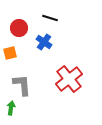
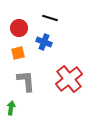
blue cross: rotated 14 degrees counterclockwise
orange square: moved 8 px right
gray L-shape: moved 4 px right, 4 px up
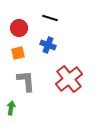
blue cross: moved 4 px right, 3 px down
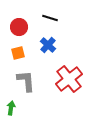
red circle: moved 1 px up
blue cross: rotated 21 degrees clockwise
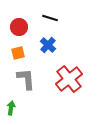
gray L-shape: moved 2 px up
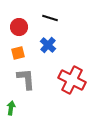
red cross: moved 3 px right, 1 px down; rotated 24 degrees counterclockwise
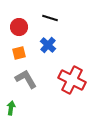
orange square: moved 1 px right
gray L-shape: rotated 25 degrees counterclockwise
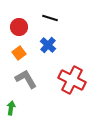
orange square: rotated 24 degrees counterclockwise
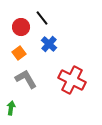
black line: moved 8 px left; rotated 35 degrees clockwise
red circle: moved 2 px right
blue cross: moved 1 px right, 1 px up
